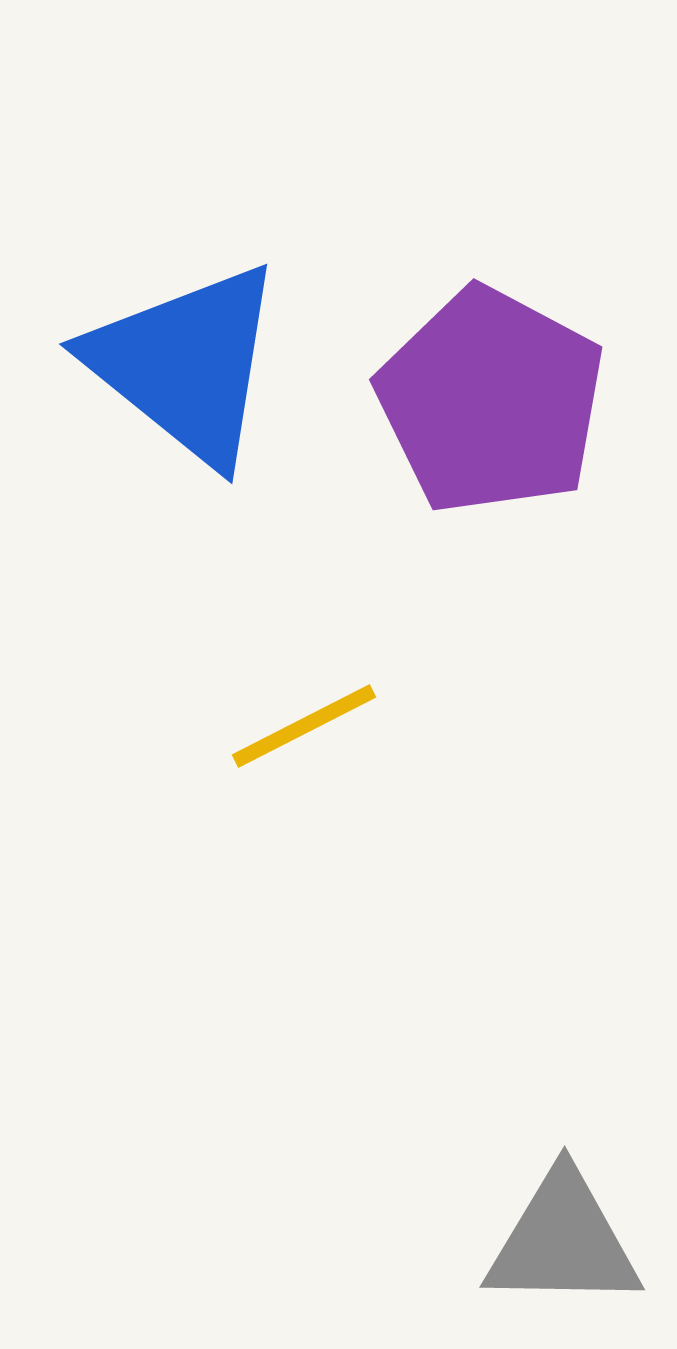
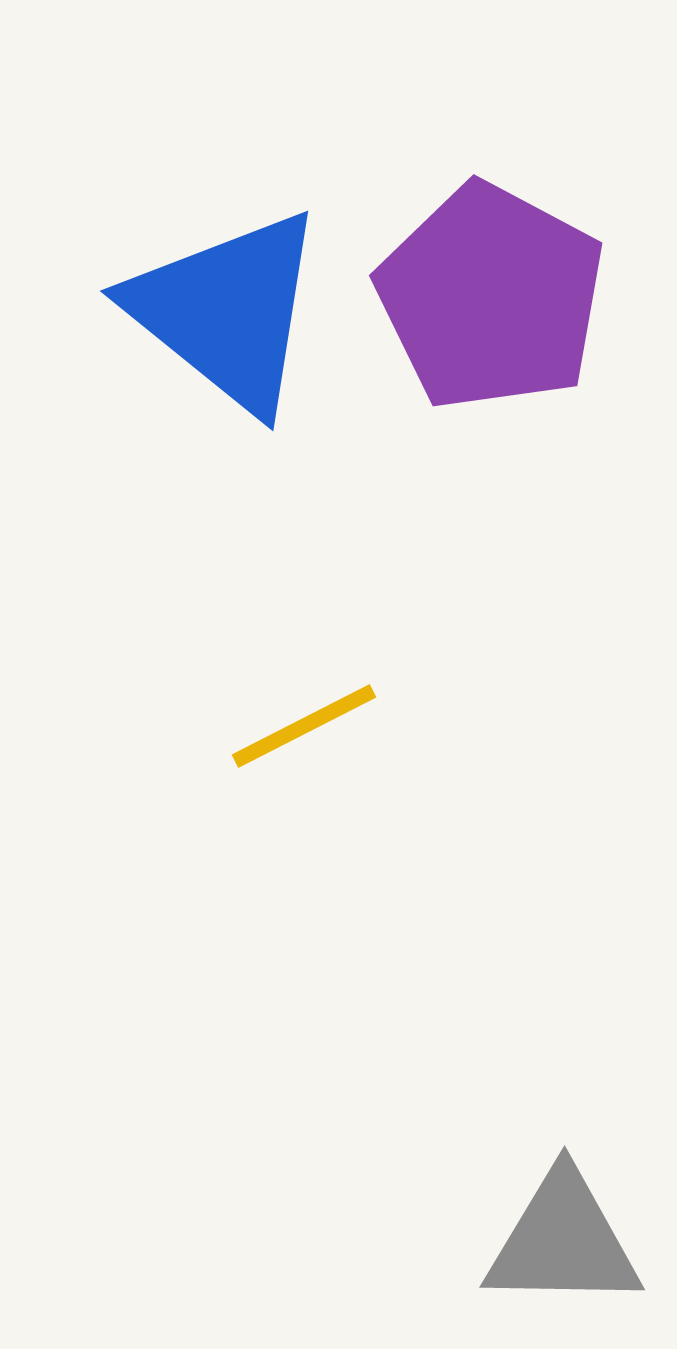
blue triangle: moved 41 px right, 53 px up
purple pentagon: moved 104 px up
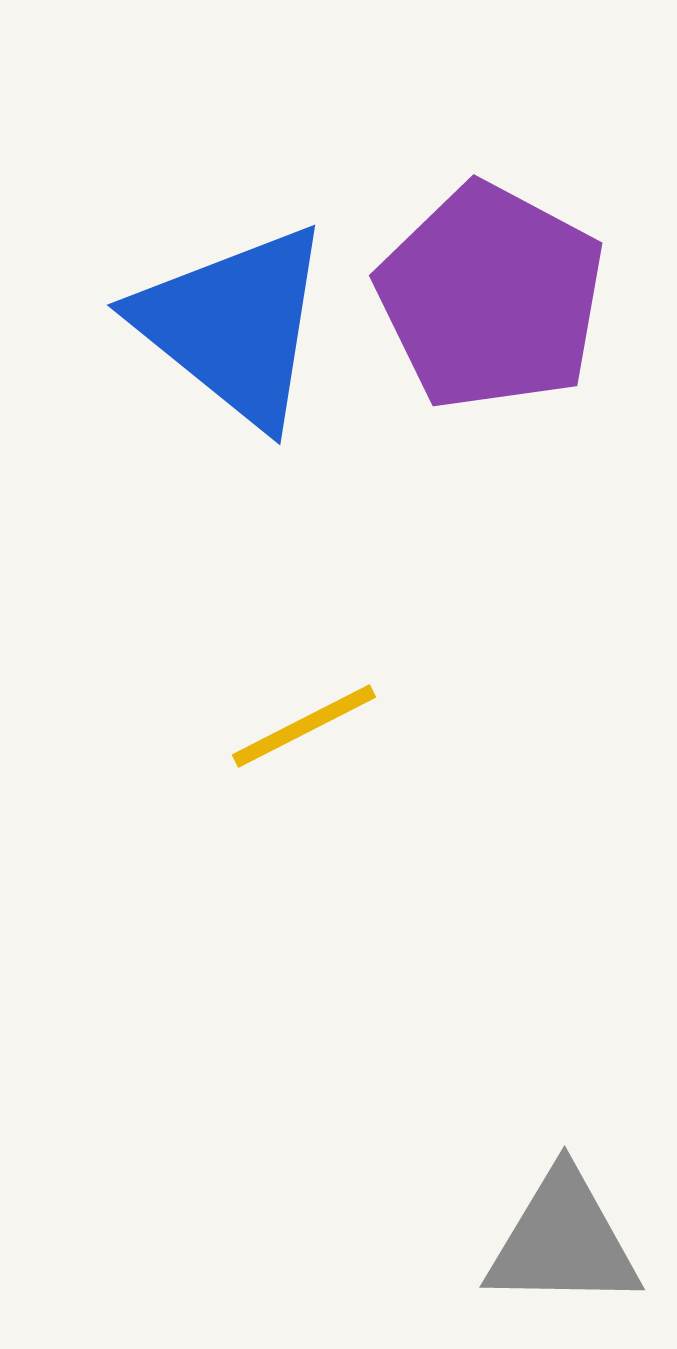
blue triangle: moved 7 px right, 14 px down
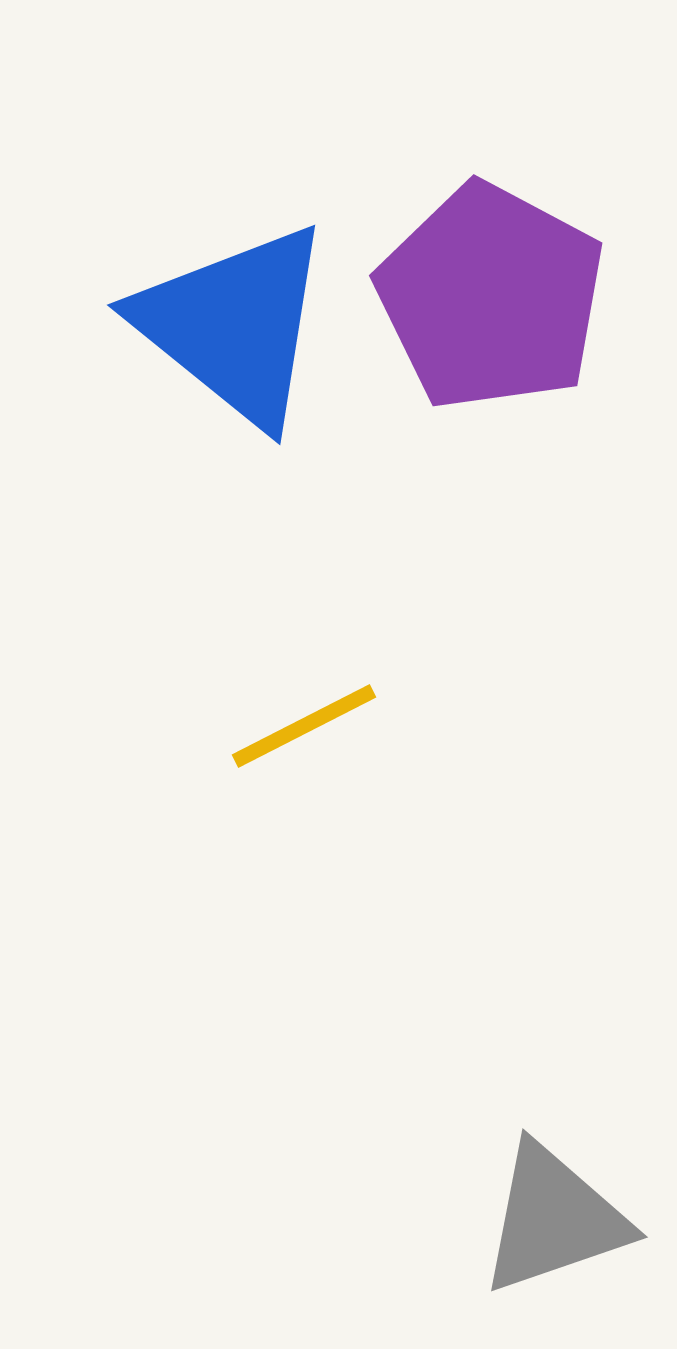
gray triangle: moved 9 px left, 22 px up; rotated 20 degrees counterclockwise
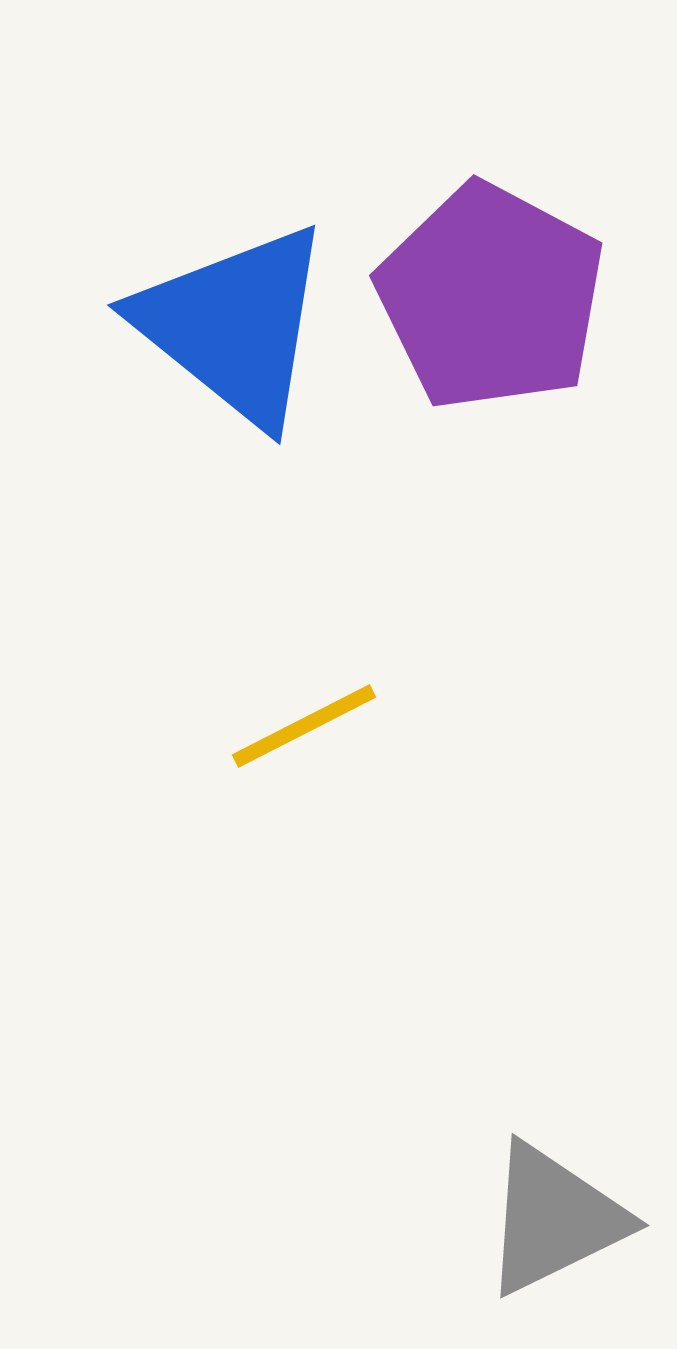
gray triangle: rotated 7 degrees counterclockwise
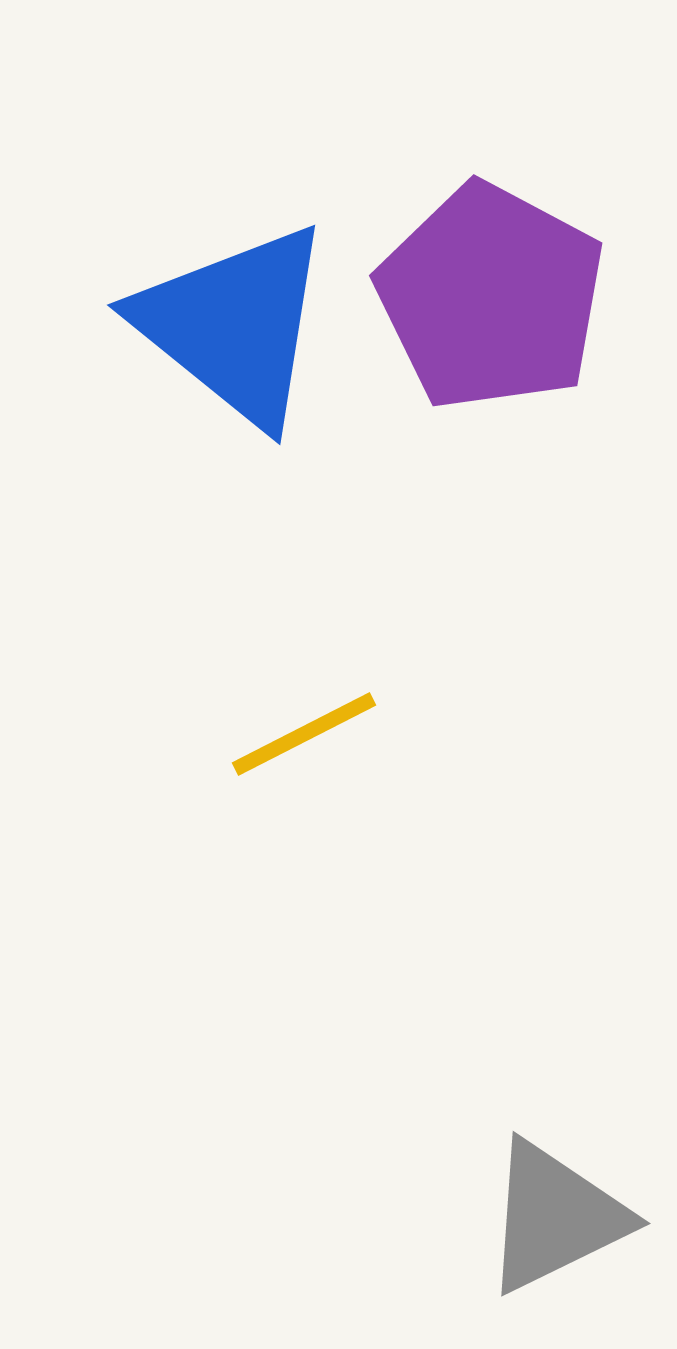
yellow line: moved 8 px down
gray triangle: moved 1 px right, 2 px up
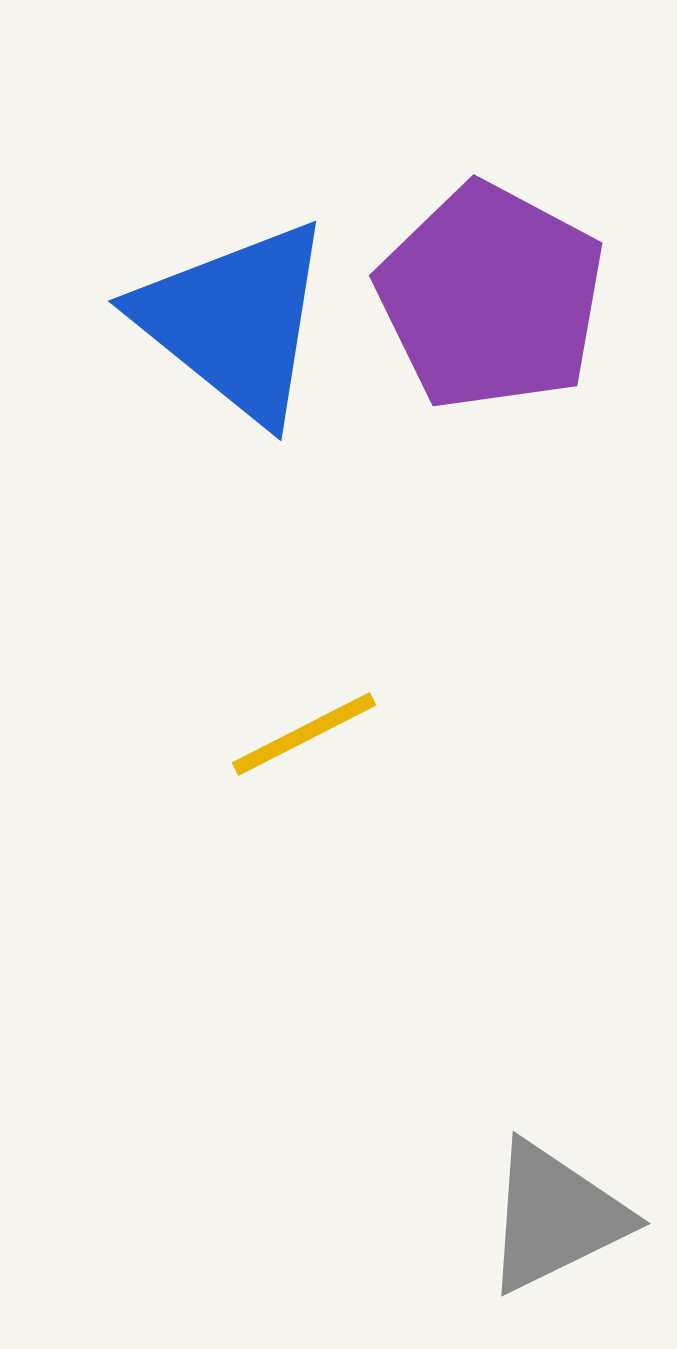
blue triangle: moved 1 px right, 4 px up
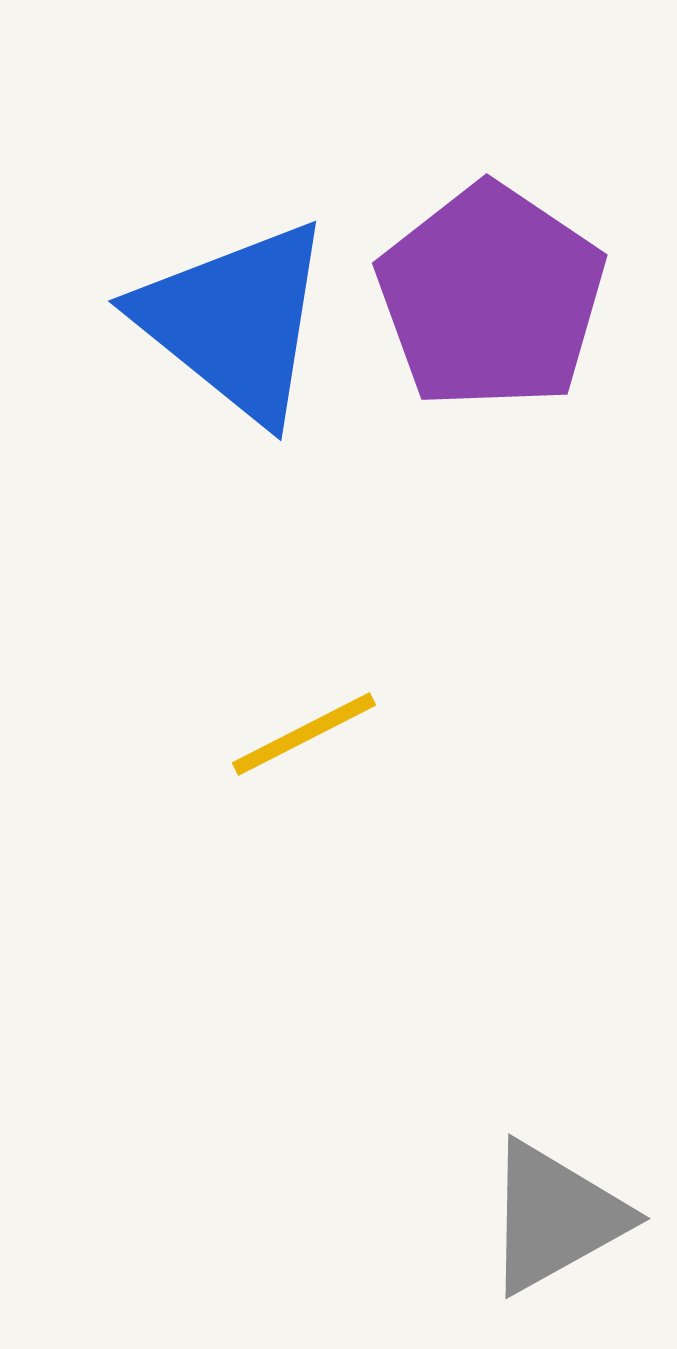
purple pentagon: rotated 6 degrees clockwise
gray triangle: rotated 3 degrees counterclockwise
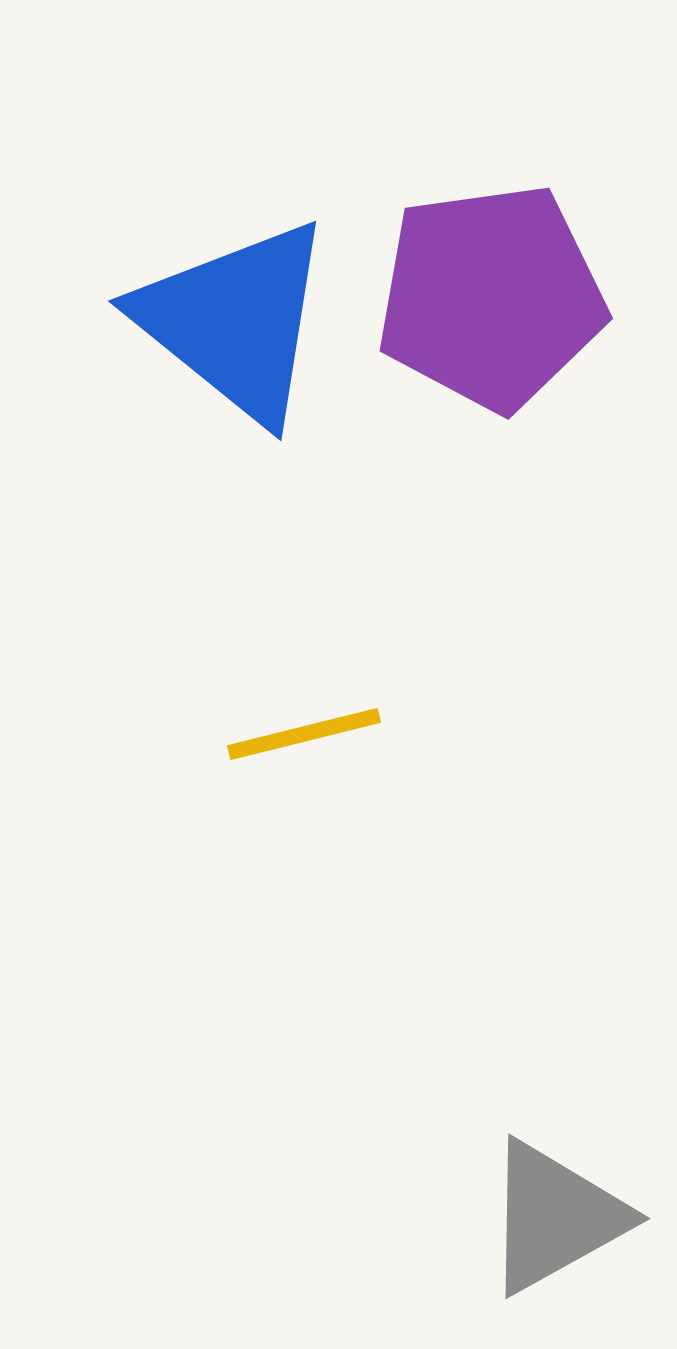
purple pentagon: rotated 30 degrees clockwise
yellow line: rotated 13 degrees clockwise
